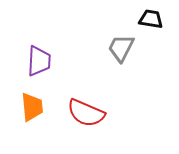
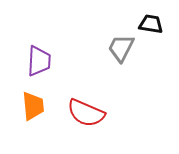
black trapezoid: moved 5 px down
orange trapezoid: moved 1 px right, 1 px up
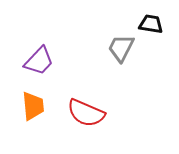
purple trapezoid: rotated 40 degrees clockwise
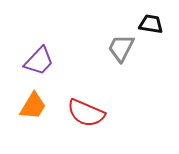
orange trapezoid: rotated 36 degrees clockwise
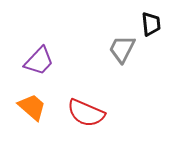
black trapezoid: rotated 75 degrees clockwise
gray trapezoid: moved 1 px right, 1 px down
orange trapezoid: moved 1 px left, 1 px down; rotated 80 degrees counterclockwise
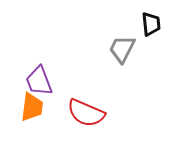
purple trapezoid: moved 20 px down; rotated 116 degrees clockwise
orange trapezoid: rotated 56 degrees clockwise
